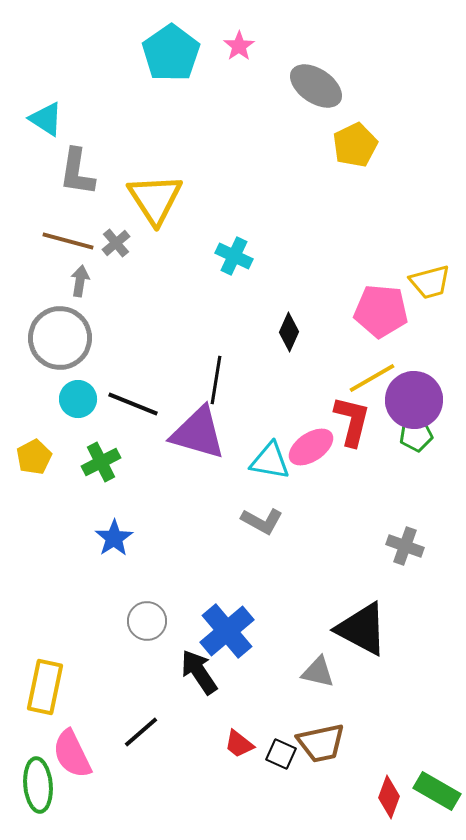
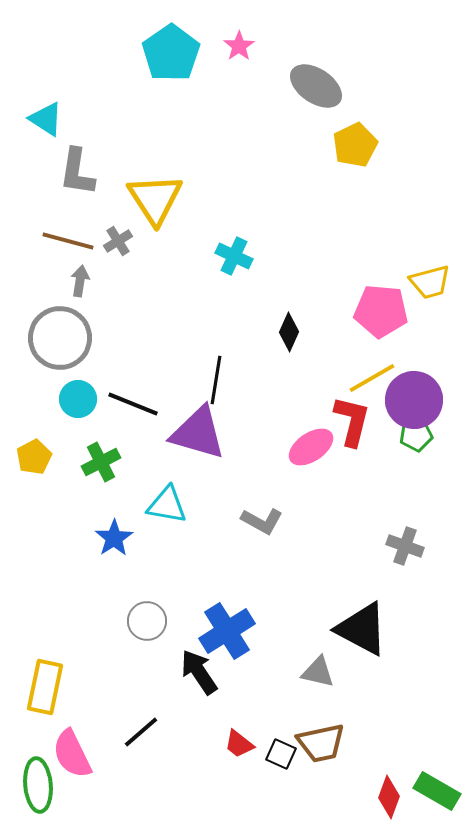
gray cross at (116, 243): moved 2 px right, 2 px up; rotated 8 degrees clockwise
cyan triangle at (270, 461): moved 103 px left, 44 px down
blue cross at (227, 631): rotated 8 degrees clockwise
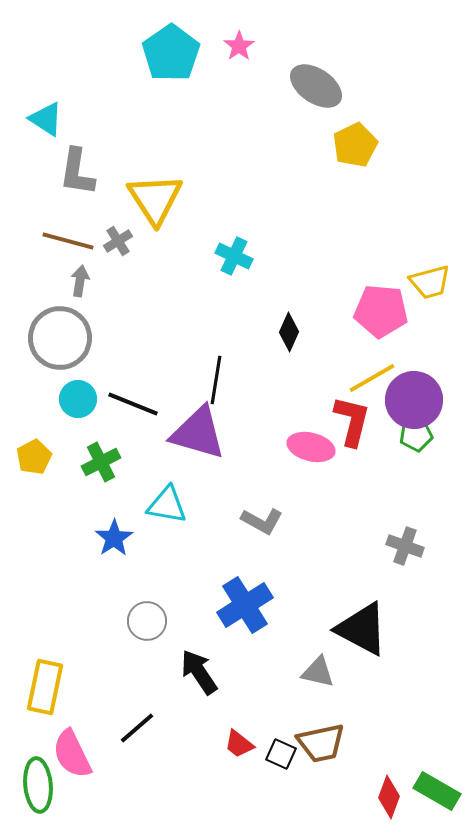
pink ellipse at (311, 447): rotated 48 degrees clockwise
blue cross at (227, 631): moved 18 px right, 26 px up
black line at (141, 732): moved 4 px left, 4 px up
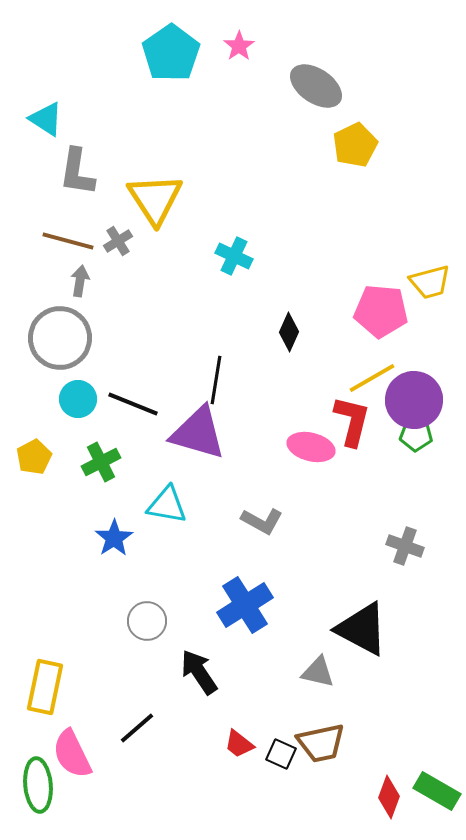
green pentagon at (416, 435): rotated 12 degrees clockwise
